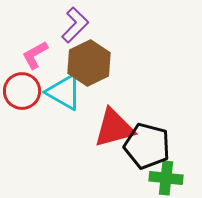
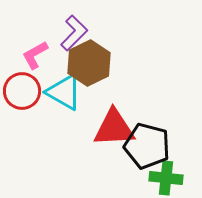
purple L-shape: moved 1 px left, 8 px down
red triangle: rotated 12 degrees clockwise
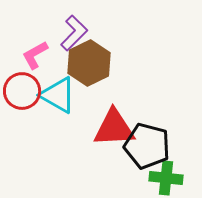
cyan triangle: moved 6 px left, 3 px down
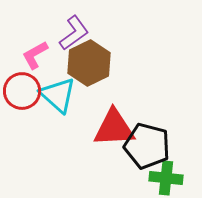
purple L-shape: rotated 9 degrees clockwise
cyan triangle: rotated 12 degrees clockwise
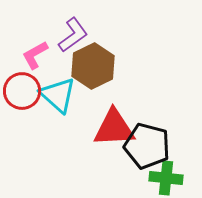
purple L-shape: moved 1 px left, 2 px down
brown hexagon: moved 4 px right, 3 px down
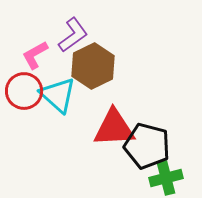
red circle: moved 2 px right
green cross: rotated 20 degrees counterclockwise
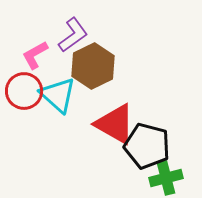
red triangle: moved 1 px right, 4 px up; rotated 33 degrees clockwise
